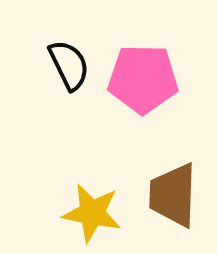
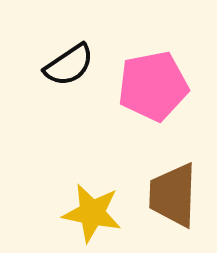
black semicircle: rotated 82 degrees clockwise
pink pentagon: moved 10 px right, 7 px down; rotated 12 degrees counterclockwise
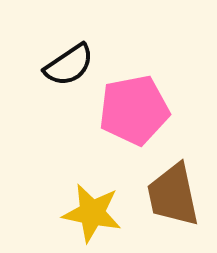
pink pentagon: moved 19 px left, 24 px down
brown trapezoid: rotated 14 degrees counterclockwise
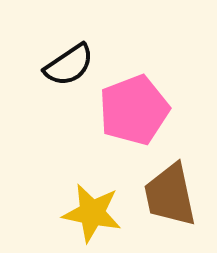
pink pentagon: rotated 10 degrees counterclockwise
brown trapezoid: moved 3 px left
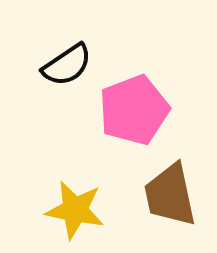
black semicircle: moved 2 px left
yellow star: moved 17 px left, 3 px up
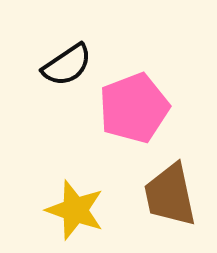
pink pentagon: moved 2 px up
yellow star: rotated 8 degrees clockwise
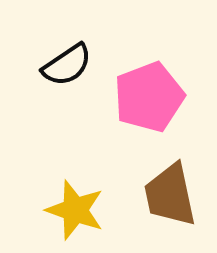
pink pentagon: moved 15 px right, 11 px up
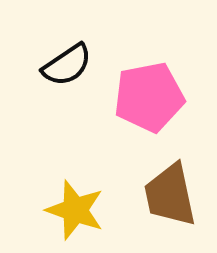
pink pentagon: rotated 10 degrees clockwise
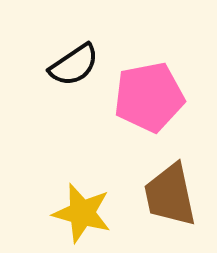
black semicircle: moved 7 px right
yellow star: moved 7 px right, 3 px down; rotated 4 degrees counterclockwise
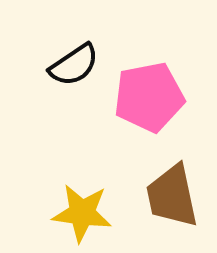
brown trapezoid: moved 2 px right, 1 px down
yellow star: rotated 8 degrees counterclockwise
